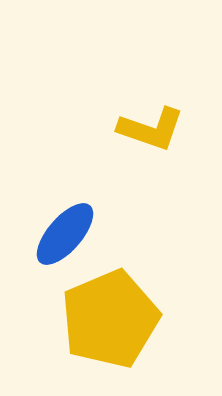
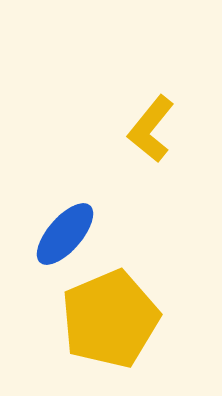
yellow L-shape: rotated 110 degrees clockwise
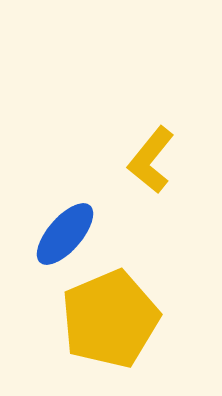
yellow L-shape: moved 31 px down
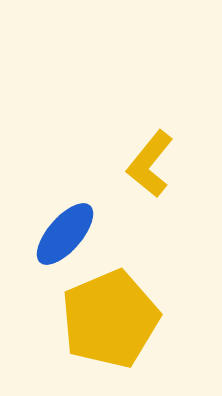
yellow L-shape: moved 1 px left, 4 px down
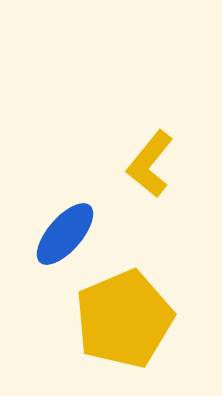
yellow pentagon: moved 14 px right
